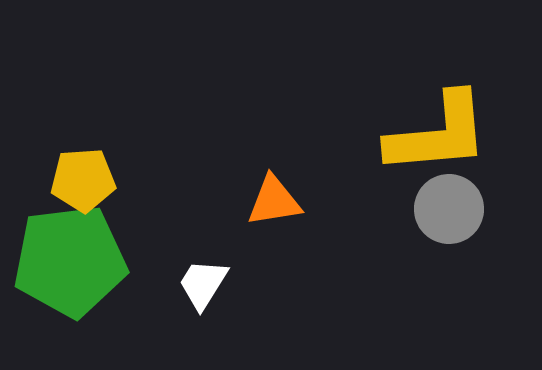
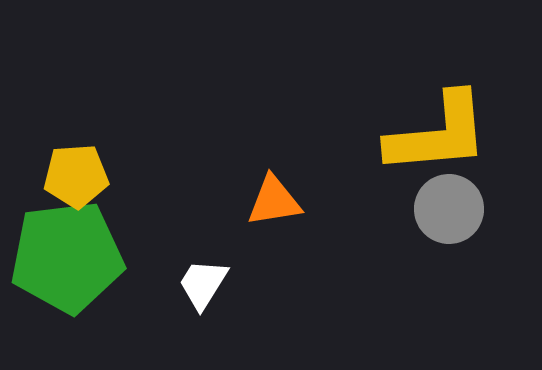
yellow pentagon: moved 7 px left, 4 px up
green pentagon: moved 3 px left, 4 px up
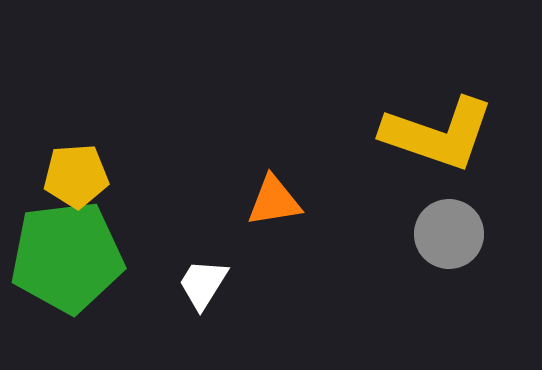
yellow L-shape: rotated 24 degrees clockwise
gray circle: moved 25 px down
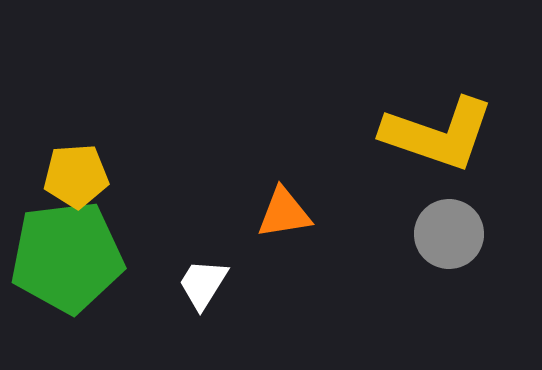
orange triangle: moved 10 px right, 12 px down
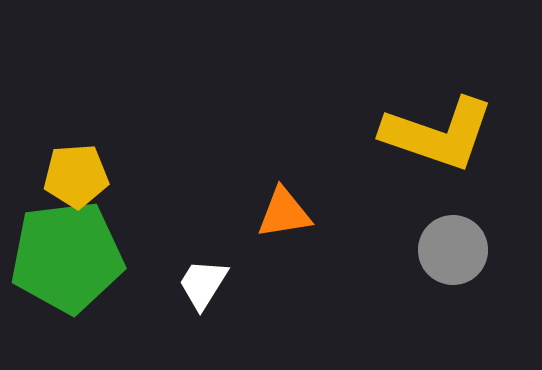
gray circle: moved 4 px right, 16 px down
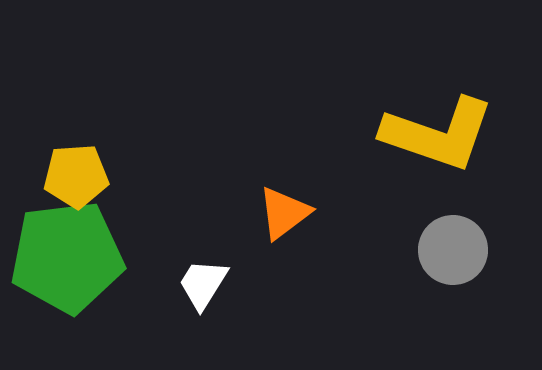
orange triangle: rotated 28 degrees counterclockwise
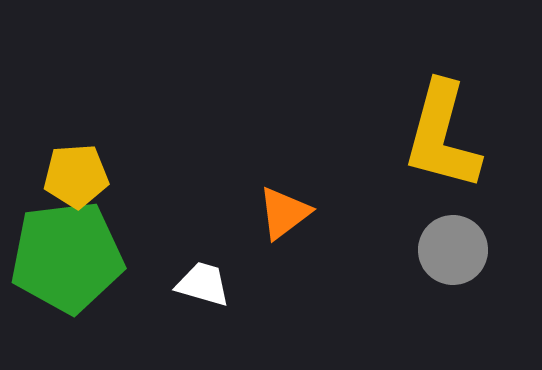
yellow L-shape: moved 4 px right, 2 px down; rotated 86 degrees clockwise
white trapezoid: rotated 74 degrees clockwise
